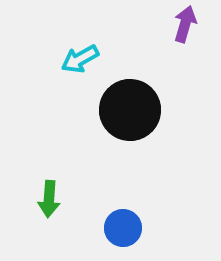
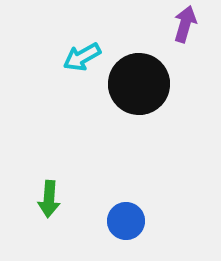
cyan arrow: moved 2 px right, 2 px up
black circle: moved 9 px right, 26 px up
blue circle: moved 3 px right, 7 px up
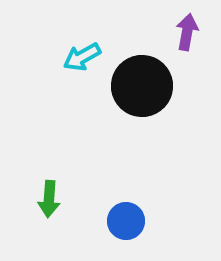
purple arrow: moved 2 px right, 8 px down; rotated 6 degrees counterclockwise
black circle: moved 3 px right, 2 px down
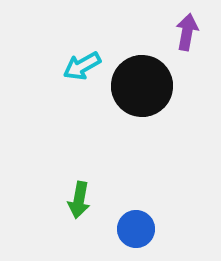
cyan arrow: moved 9 px down
green arrow: moved 30 px right, 1 px down; rotated 6 degrees clockwise
blue circle: moved 10 px right, 8 px down
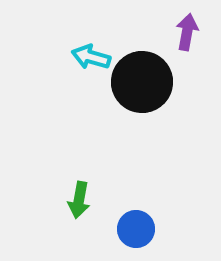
cyan arrow: moved 9 px right, 9 px up; rotated 45 degrees clockwise
black circle: moved 4 px up
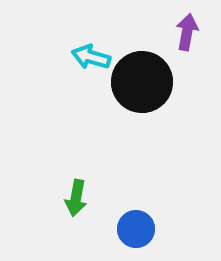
green arrow: moved 3 px left, 2 px up
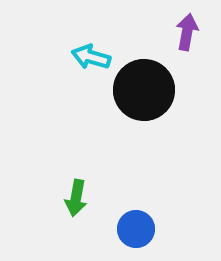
black circle: moved 2 px right, 8 px down
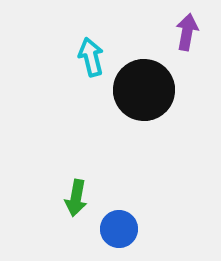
cyan arrow: rotated 60 degrees clockwise
blue circle: moved 17 px left
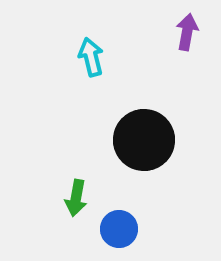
black circle: moved 50 px down
